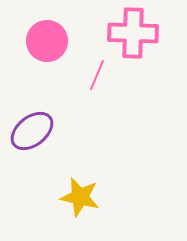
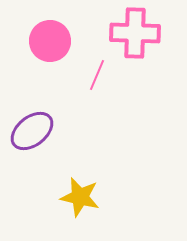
pink cross: moved 2 px right
pink circle: moved 3 px right
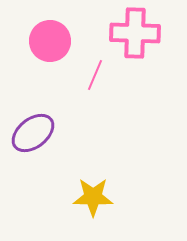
pink line: moved 2 px left
purple ellipse: moved 1 px right, 2 px down
yellow star: moved 13 px right; rotated 12 degrees counterclockwise
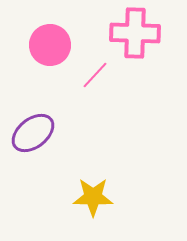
pink circle: moved 4 px down
pink line: rotated 20 degrees clockwise
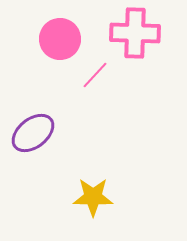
pink circle: moved 10 px right, 6 px up
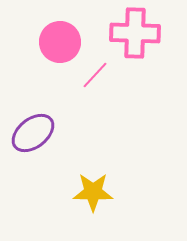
pink circle: moved 3 px down
yellow star: moved 5 px up
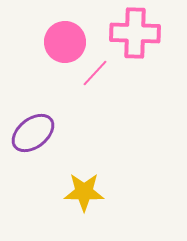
pink circle: moved 5 px right
pink line: moved 2 px up
yellow star: moved 9 px left
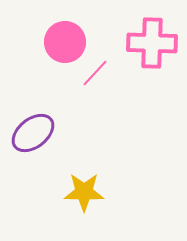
pink cross: moved 17 px right, 10 px down
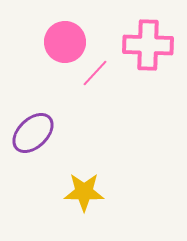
pink cross: moved 4 px left, 2 px down
purple ellipse: rotated 6 degrees counterclockwise
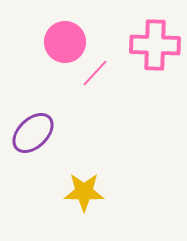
pink cross: moved 7 px right
